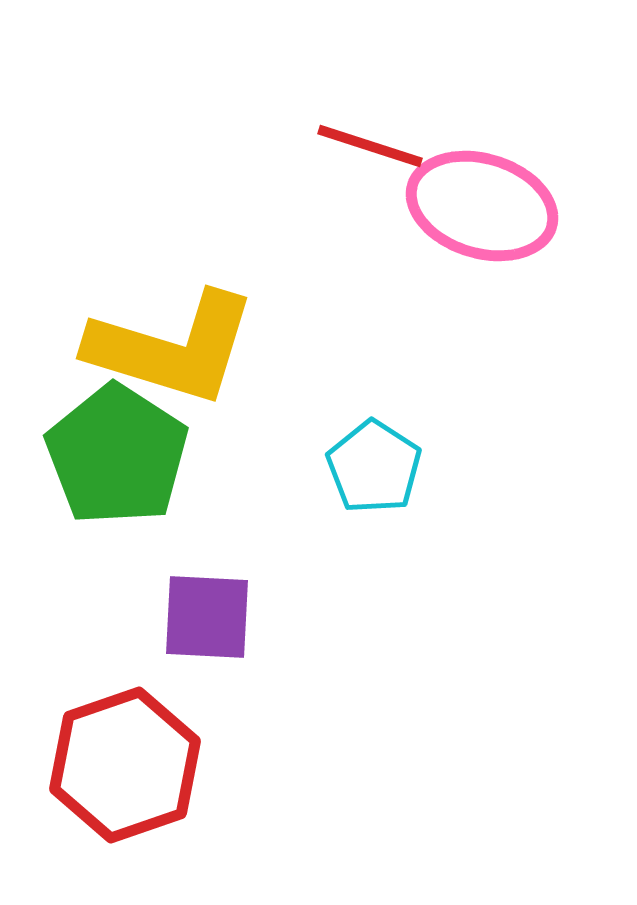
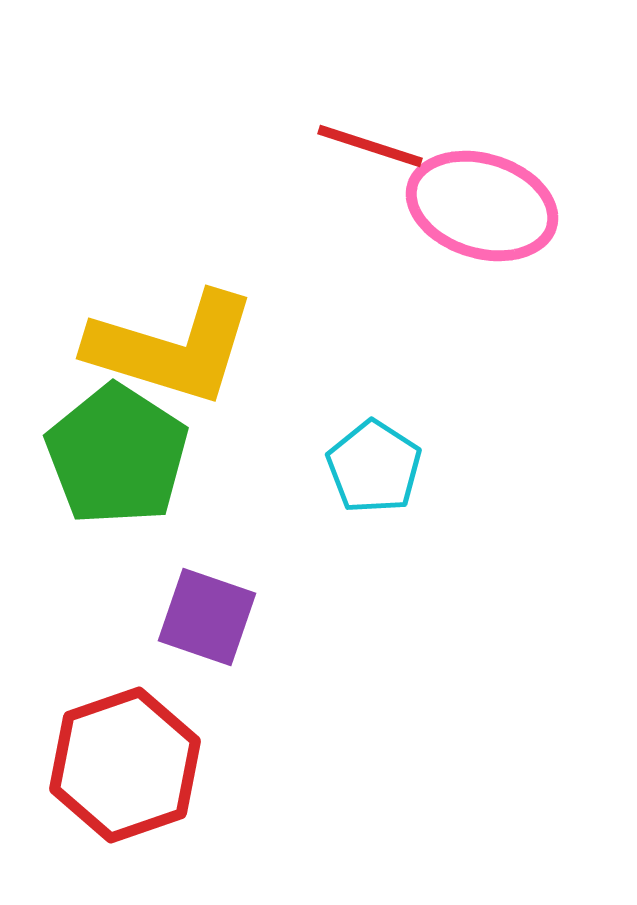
purple square: rotated 16 degrees clockwise
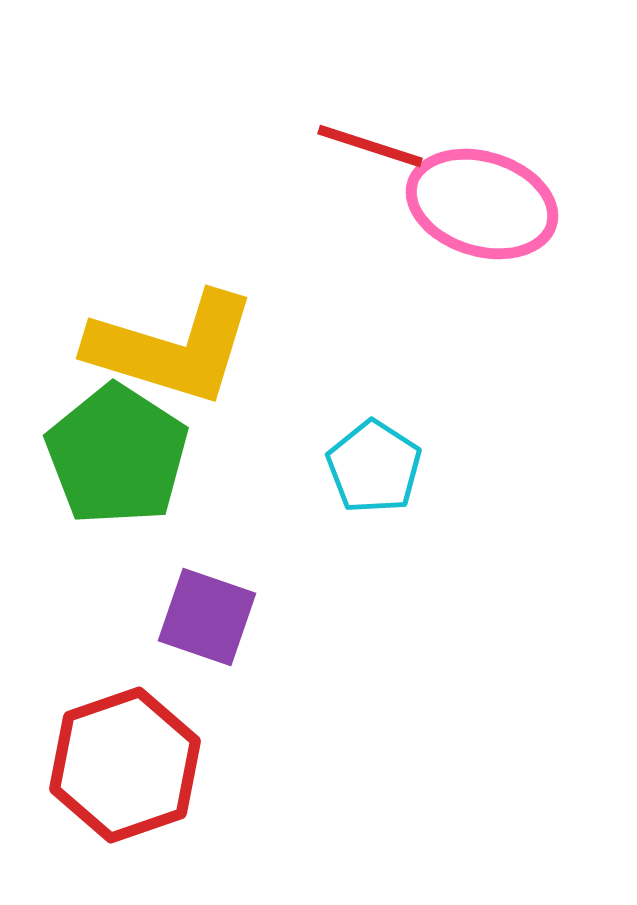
pink ellipse: moved 2 px up
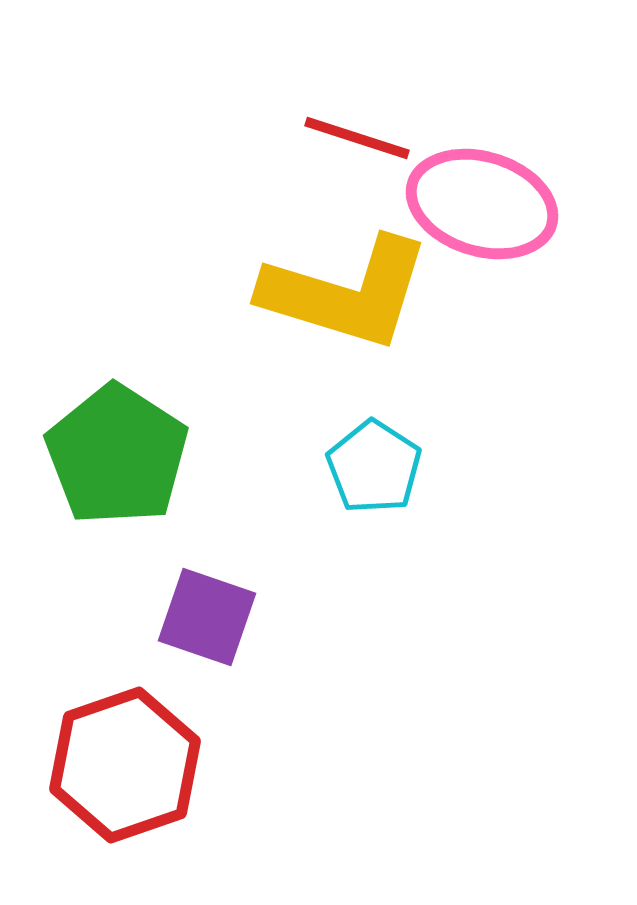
red line: moved 13 px left, 8 px up
yellow L-shape: moved 174 px right, 55 px up
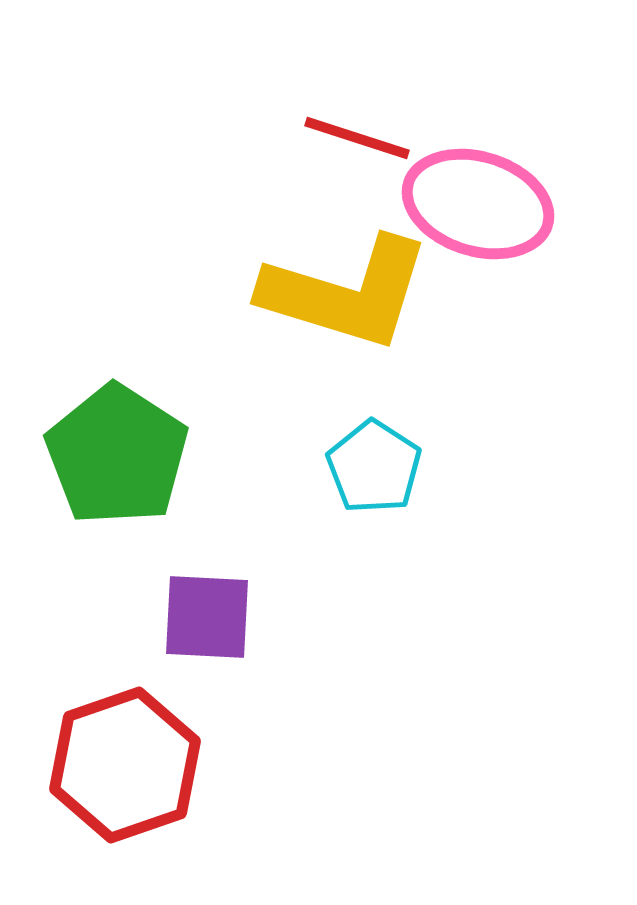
pink ellipse: moved 4 px left
purple square: rotated 16 degrees counterclockwise
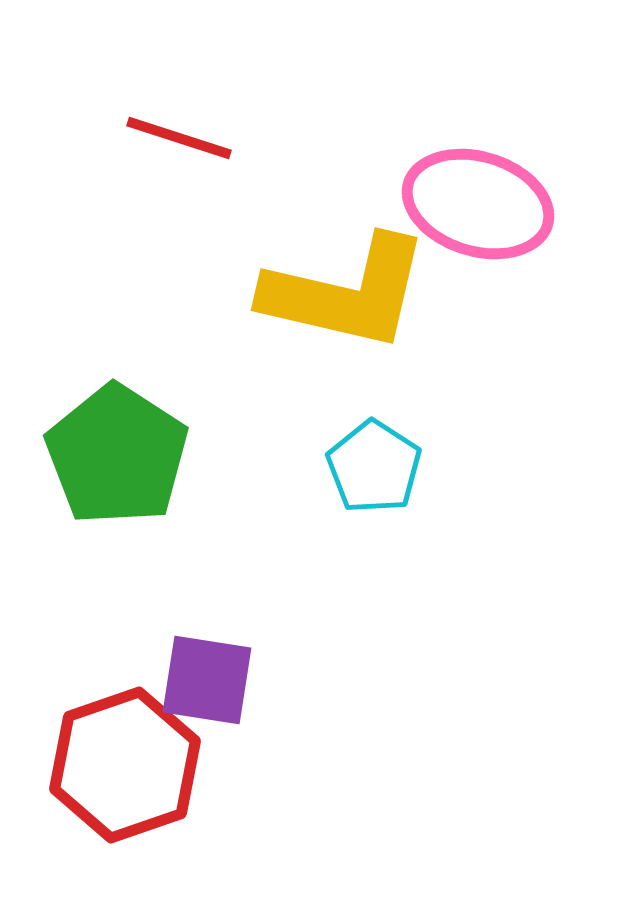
red line: moved 178 px left
yellow L-shape: rotated 4 degrees counterclockwise
purple square: moved 63 px down; rotated 6 degrees clockwise
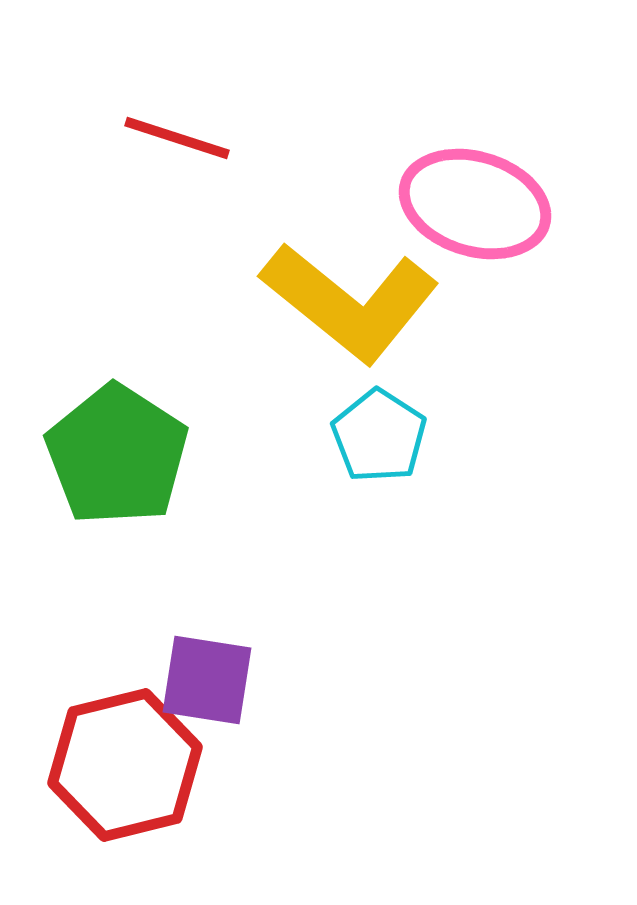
red line: moved 2 px left
pink ellipse: moved 3 px left
yellow L-shape: moved 4 px right, 9 px down; rotated 26 degrees clockwise
cyan pentagon: moved 5 px right, 31 px up
red hexagon: rotated 5 degrees clockwise
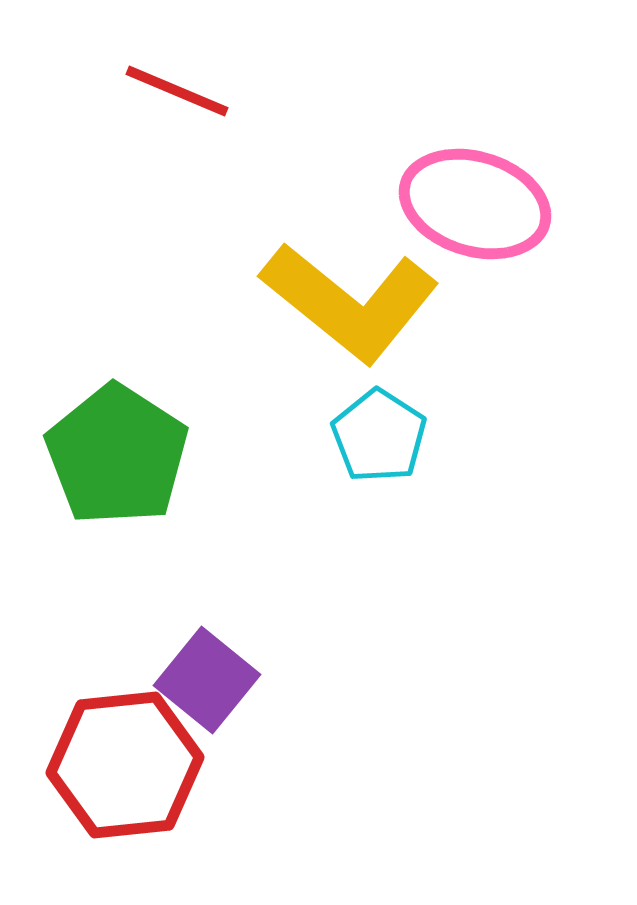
red line: moved 47 px up; rotated 5 degrees clockwise
purple square: rotated 30 degrees clockwise
red hexagon: rotated 8 degrees clockwise
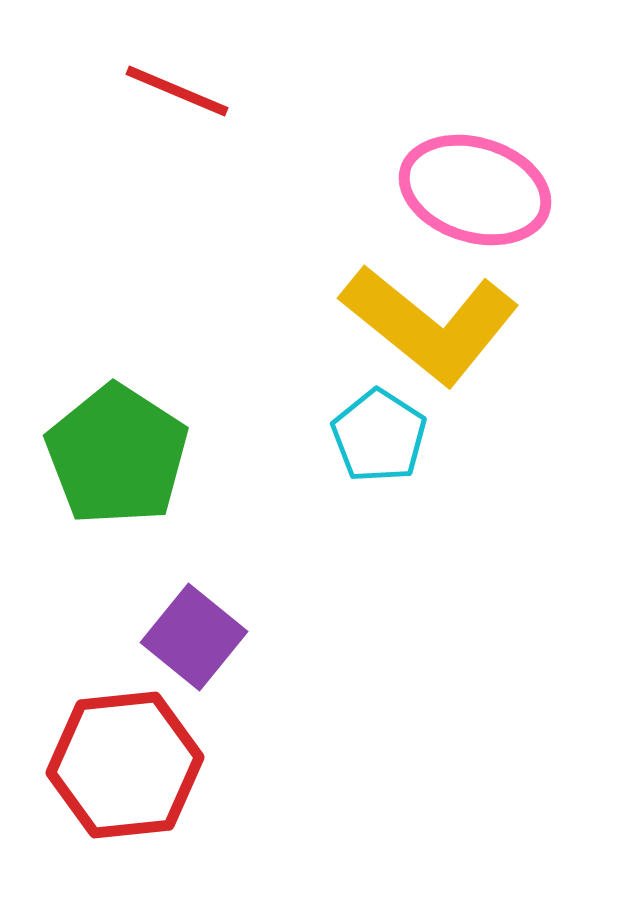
pink ellipse: moved 14 px up
yellow L-shape: moved 80 px right, 22 px down
purple square: moved 13 px left, 43 px up
